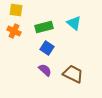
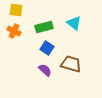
brown trapezoid: moved 2 px left, 10 px up; rotated 10 degrees counterclockwise
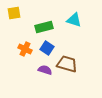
yellow square: moved 2 px left, 3 px down; rotated 16 degrees counterclockwise
cyan triangle: moved 3 px up; rotated 21 degrees counterclockwise
orange cross: moved 11 px right, 18 px down
brown trapezoid: moved 4 px left
purple semicircle: rotated 24 degrees counterclockwise
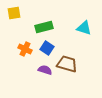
cyan triangle: moved 10 px right, 8 px down
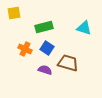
brown trapezoid: moved 1 px right, 1 px up
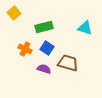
yellow square: rotated 32 degrees counterclockwise
cyan triangle: moved 1 px right
purple semicircle: moved 1 px left, 1 px up
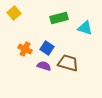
green rectangle: moved 15 px right, 9 px up
purple semicircle: moved 3 px up
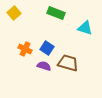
green rectangle: moved 3 px left, 5 px up; rotated 36 degrees clockwise
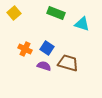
cyan triangle: moved 3 px left, 4 px up
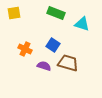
yellow square: rotated 32 degrees clockwise
blue square: moved 6 px right, 3 px up
